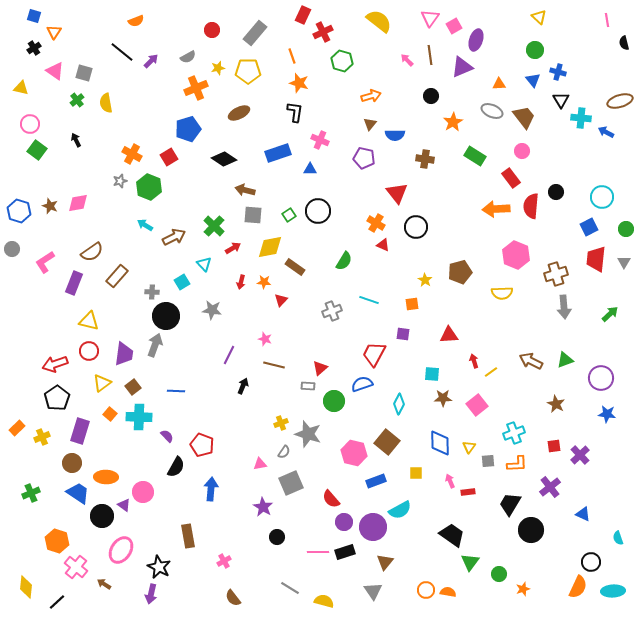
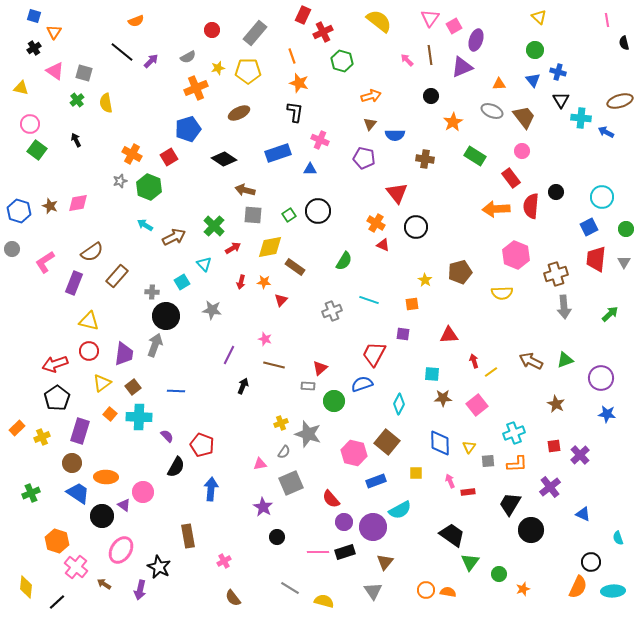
purple arrow at (151, 594): moved 11 px left, 4 px up
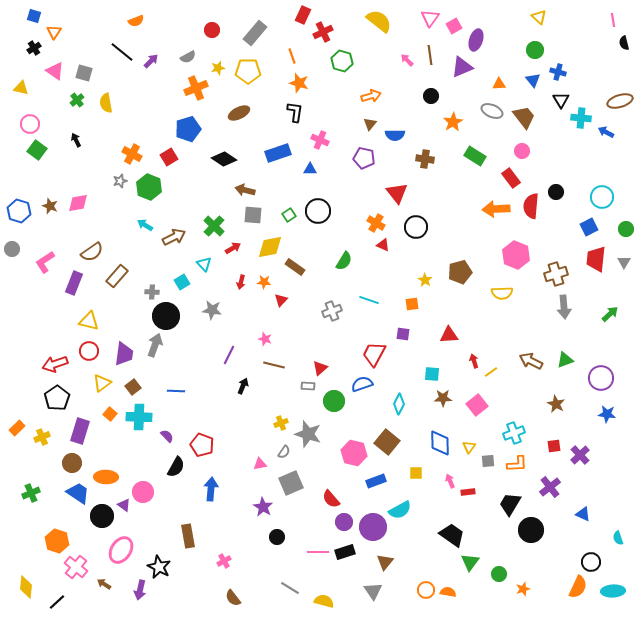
pink line at (607, 20): moved 6 px right
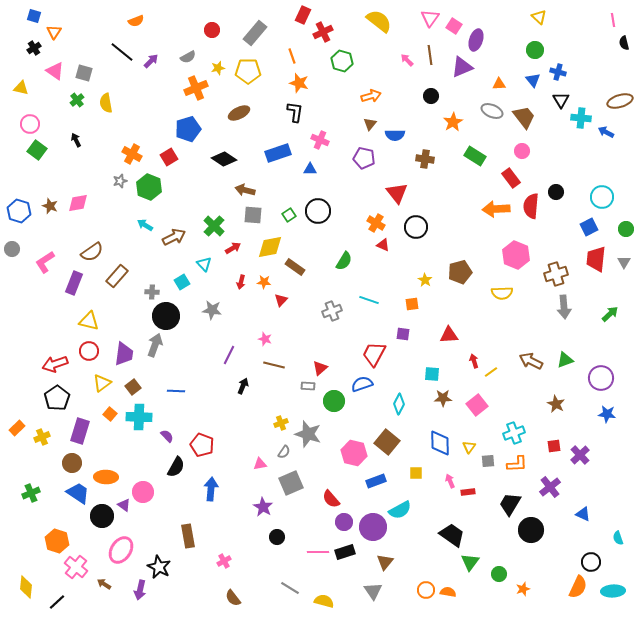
pink square at (454, 26): rotated 28 degrees counterclockwise
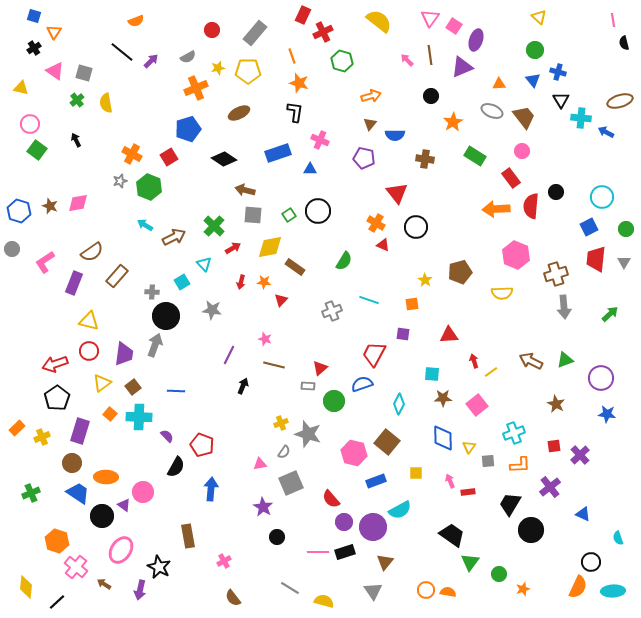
blue diamond at (440, 443): moved 3 px right, 5 px up
orange L-shape at (517, 464): moved 3 px right, 1 px down
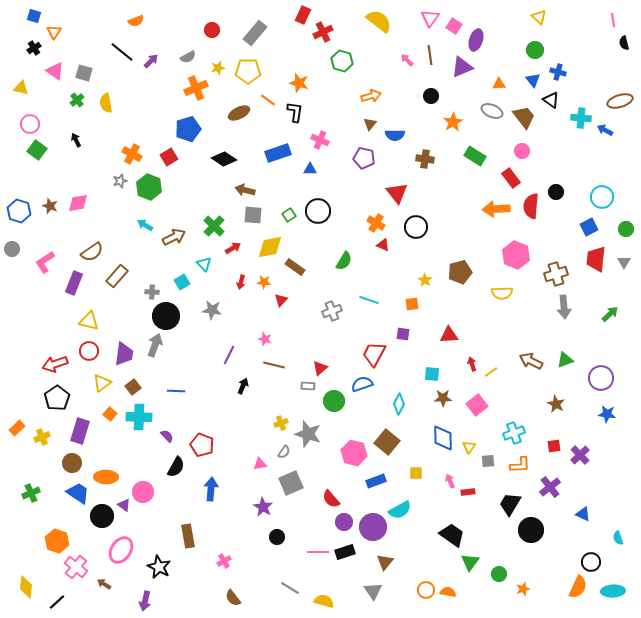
orange line at (292, 56): moved 24 px left, 44 px down; rotated 35 degrees counterclockwise
black triangle at (561, 100): moved 10 px left; rotated 24 degrees counterclockwise
blue arrow at (606, 132): moved 1 px left, 2 px up
red arrow at (474, 361): moved 2 px left, 3 px down
purple arrow at (140, 590): moved 5 px right, 11 px down
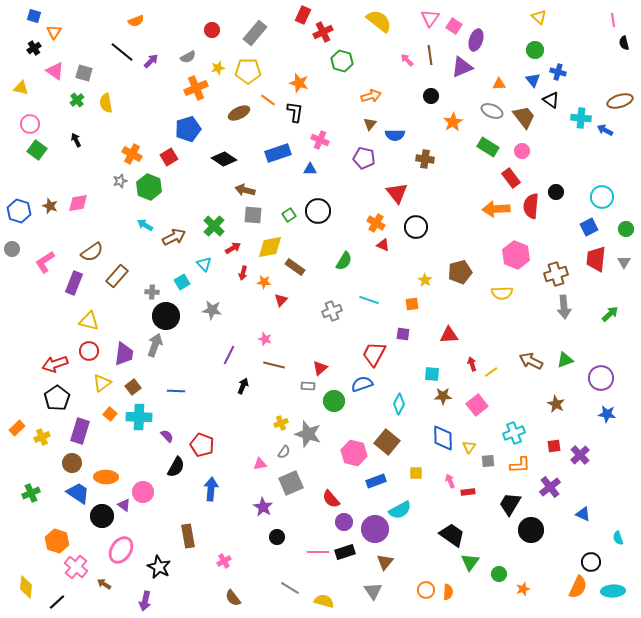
green rectangle at (475, 156): moved 13 px right, 9 px up
red arrow at (241, 282): moved 2 px right, 9 px up
brown star at (443, 398): moved 2 px up
purple circle at (373, 527): moved 2 px right, 2 px down
orange semicircle at (448, 592): rotated 84 degrees clockwise
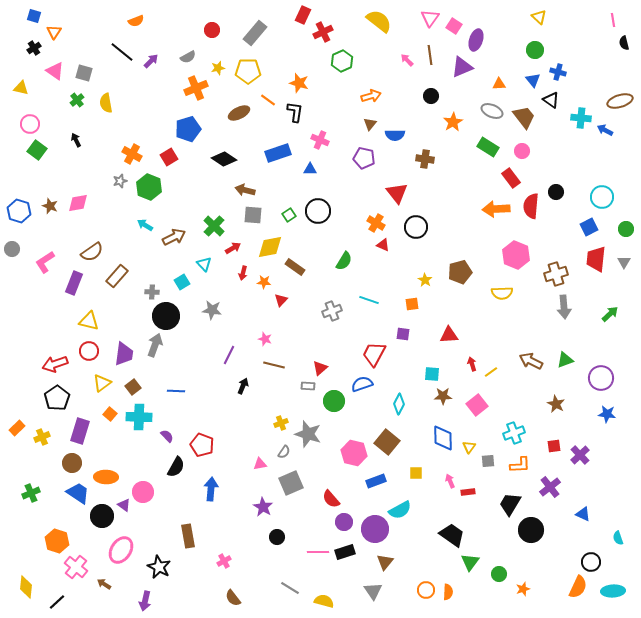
green hexagon at (342, 61): rotated 20 degrees clockwise
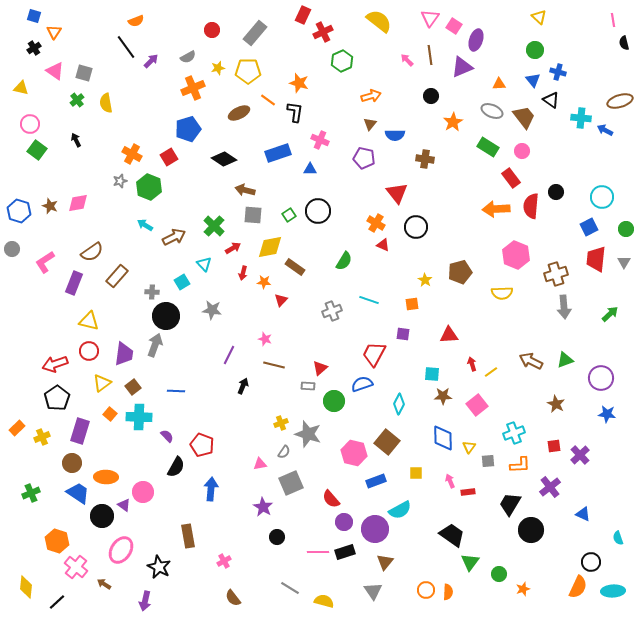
black line at (122, 52): moved 4 px right, 5 px up; rotated 15 degrees clockwise
orange cross at (196, 88): moved 3 px left
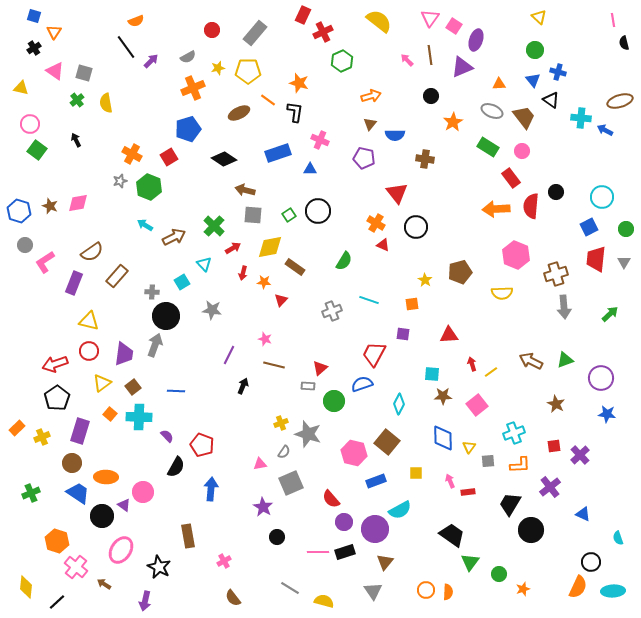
gray circle at (12, 249): moved 13 px right, 4 px up
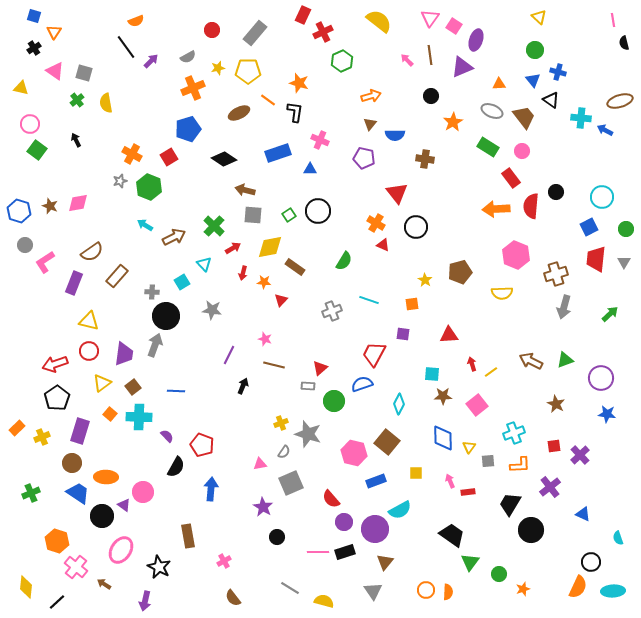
gray arrow at (564, 307): rotated 20 degrees clockwise
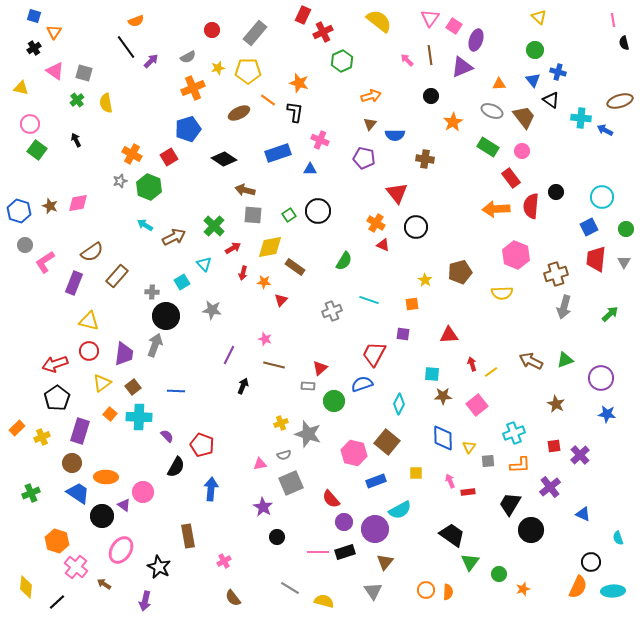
gray semicircle at (284, 452): moved 3 px down; rotated 40 degrees clockwise
